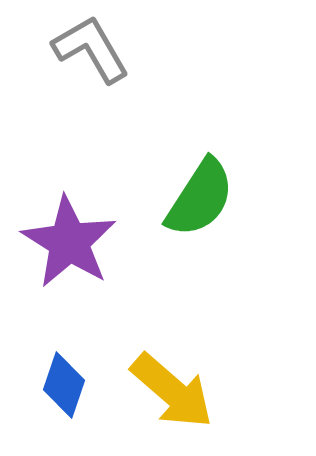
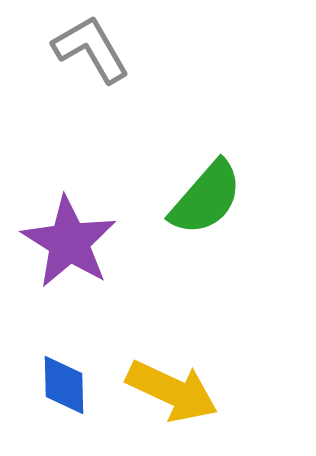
green semicircle: moved 6 px right; rotated 8 degrees clockwise
blue diamond: rotated 20 degrees counterclockwise
yellow arrow: rotated 16 degrees counterclockwise
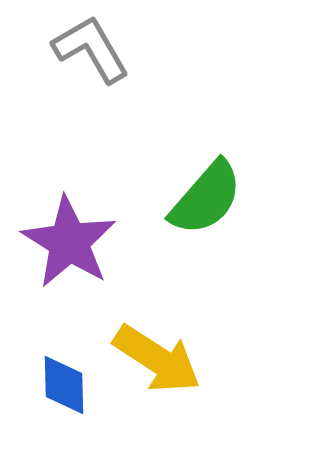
yellow arrow: moved 15 px left, 32 px up; rotated 8 degrees clockwise
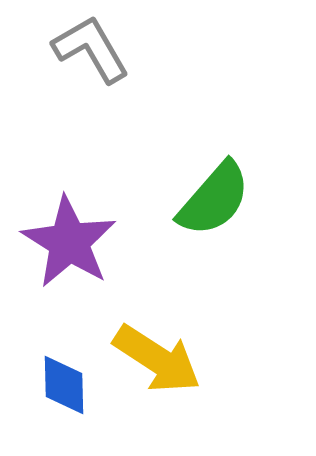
green semicircle: moved 8 px right, 1 px down
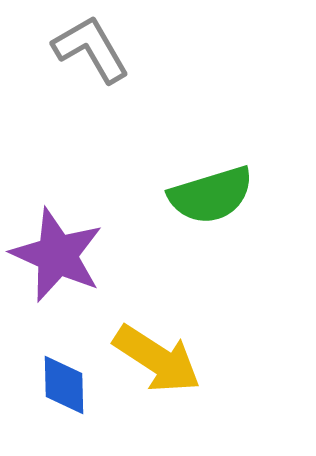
green semicircle: moved 3 px left, 4 px up; rotated 32 degrees clockwise
purple star: moved 12 px left, 13 px down; rotated 8 degrees counterclockwise
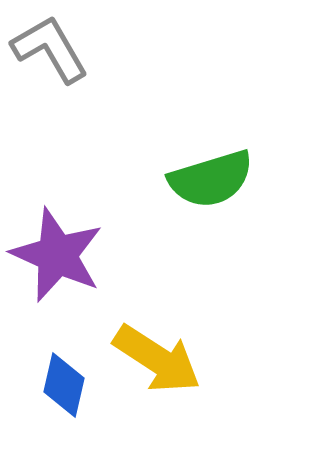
gray L-shape: moved 41 px left
green semicircle: moved 16 px up
blue diamond: rotated 14 degrees clockwise
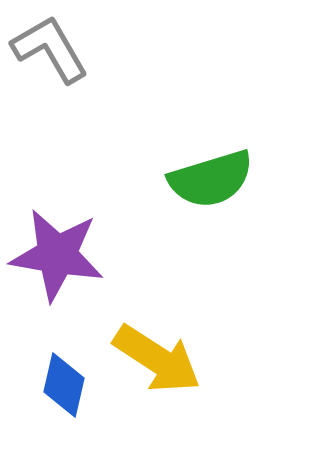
purple star: rotated 14 degrees counterclockwise
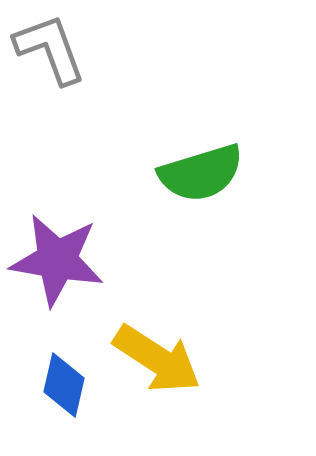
gray L-shape: rotated 10 degrees clockwise
green semicircle: moved 10 px left, 6 px up
purple star: moved 5 px down
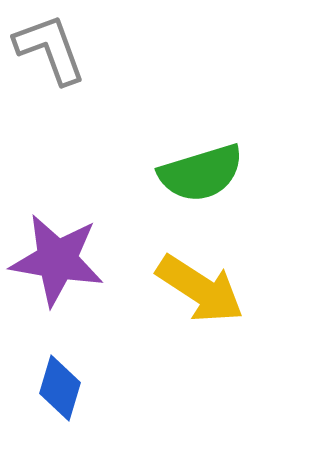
yellow arrow: moved 43 px right, 70 px up
blue diamond: moved 4 px left, 3 px down; rotated 4 degrees clockwise
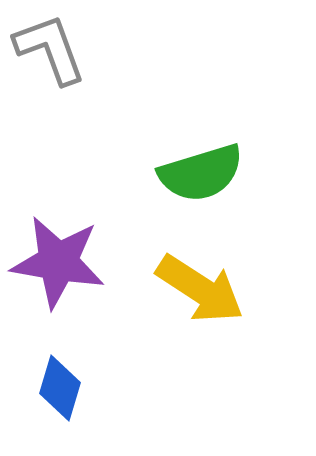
purple star: moved 1 px right, 2 px down
